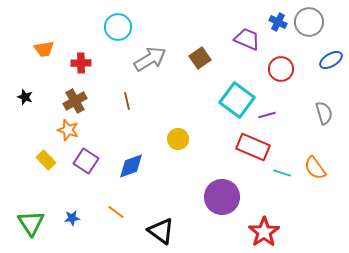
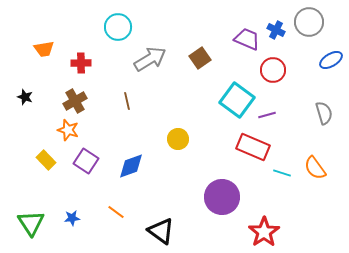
blue cross: moved 2 px left, 8 px down
red circle: moved 8 px left, 1 px down
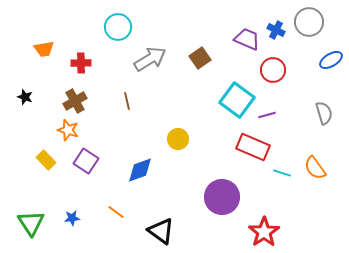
blue diamond: moved 9 px right, 4 px down
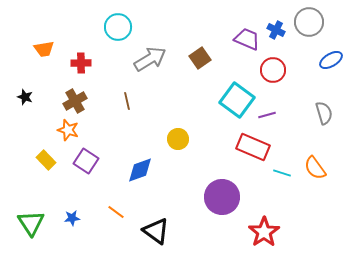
black triangle: moved 5 px left
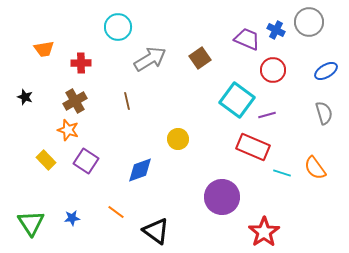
blue ellipse: moved 5 px left, 11 px down
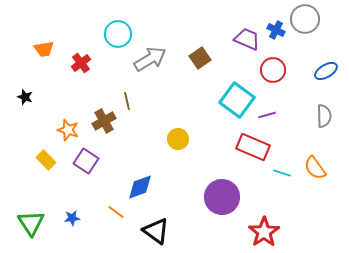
gray circle: moved 4 px left, 3 px up
cyan circle: moved 7 px down
red cross: rotated 36 degrees counterclockwise
brown cross: moved 29 px right, 20 px down
gray semicircle: moved 3 px down; rotated 15 degrees clockwise
blue diamond: moved 17 px down
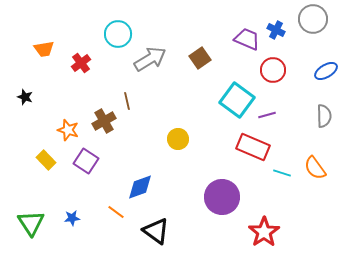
gray circle: moved 8 px right
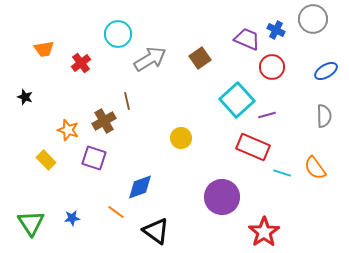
red circle: moved 1 px left, 3 px up
cyan square: rotated 12 degrees clockwise
yellow circle: moved 3 px right, 1 px up
purple square: moved 8 px right, 3 px up; rotated 15 degrees counterclockwise
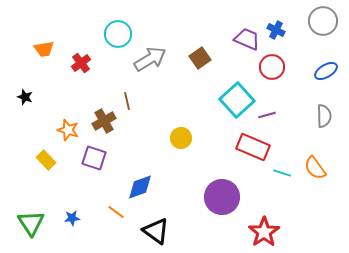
gray circle: moved 10 px right, 2 px down
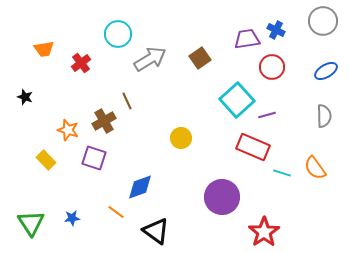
purple trapezoid: rotated 32 degrees counterclockwise
brown line: rotated 12 degrees counterclockwise
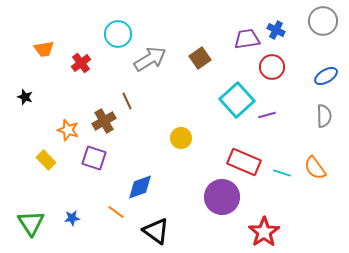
blue ellipse: moved 5 px down
red rectangle: moved 9 px left, 15 px down
